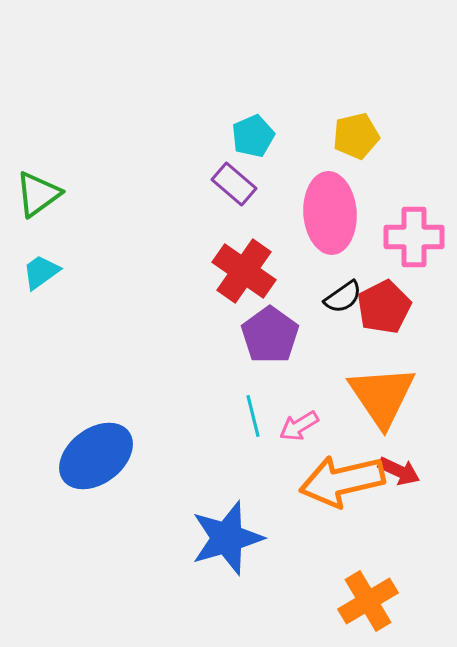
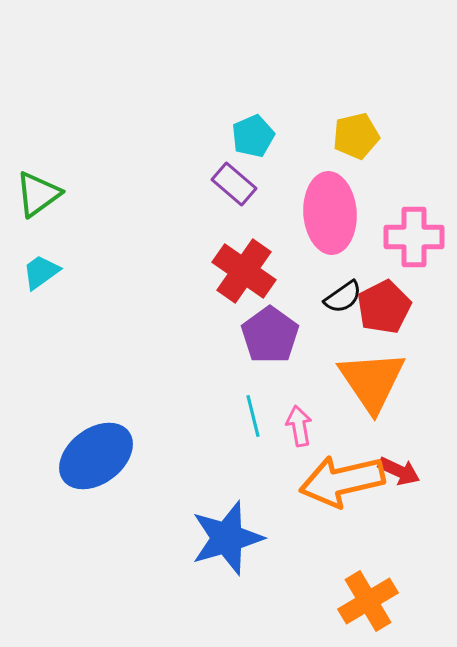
orange triangle: moved 10 px left, 15 px up
pink arrow: rotated 111 degrees clockwise
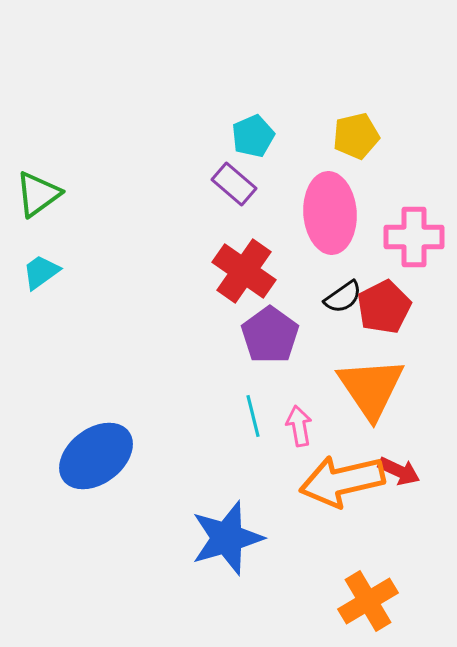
orange triangle: moved 1 px left, 7 px down
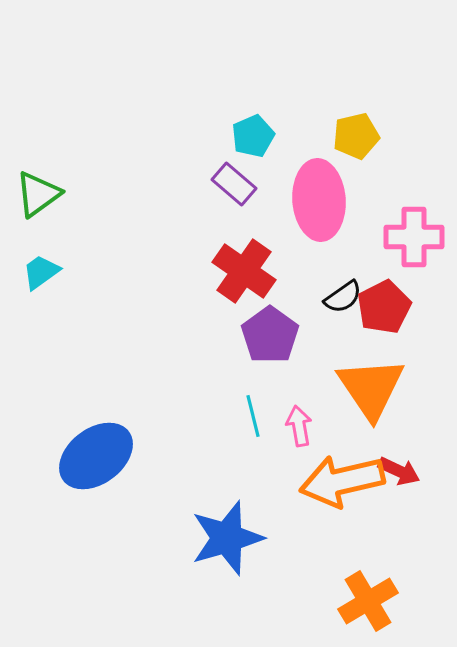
pink ellipse: moved 11 px left, 13 px up
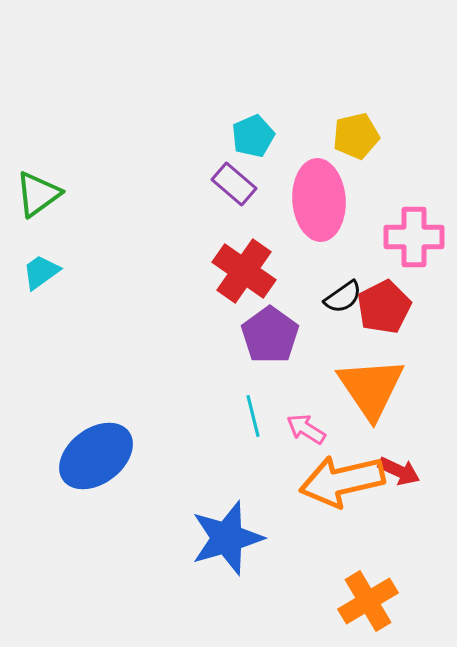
pink arrow: moved 7 px right, 3 px down; rotated 48 degrees counterclockwise
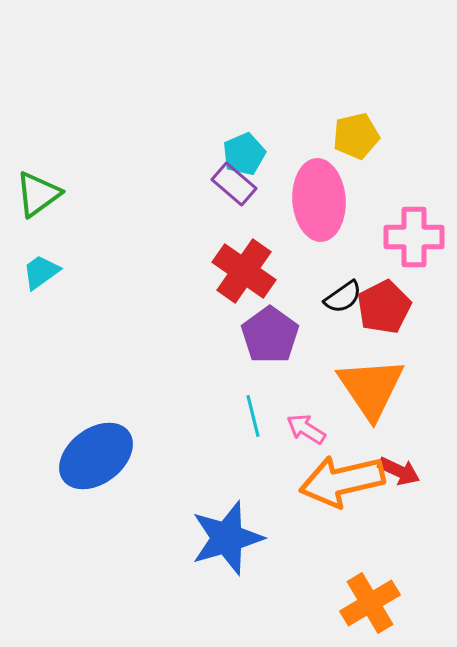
cyan pentagon: moved 9 px left, 18 px down
orange cross: moved 2 px right, 2 px down
